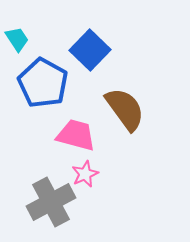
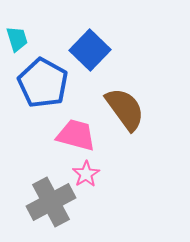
cyan trapezoid: rotated 16 degrees clockwise
pink star: moved 1 px right; rotated 8 degrees counterclockwise
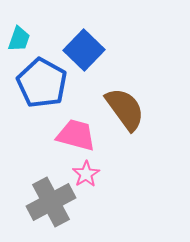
cyan trapezoid: moved 2 px right; rotated 36 degrees clockwise
blue square: moved 6 px left
blue pentagon: moved 1 px left
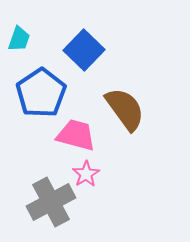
blue pentagon: moved 1 px left, 10 px down; rotated 9 degrees clockwise
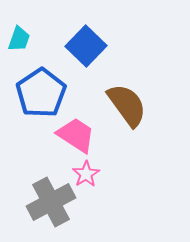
blue square: moved 2 px right, 4 px up
brown semicircle: moved 2 px right, 4 px up
pink trapezoid: rotated 18 degrees clockwise
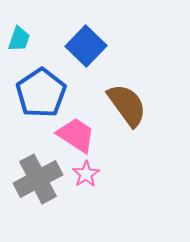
gray cross: moved 13 px left, 23 px up
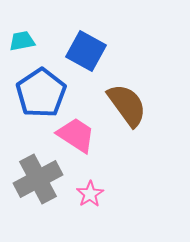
cyan trapezoid: moved 3 px right, 2 px down; rotated 120 degrees counterclockwise
blue square: moved 5 px down; rotated 15 degrees counterclockwise
pink star: moved 4 px right, 20 px down
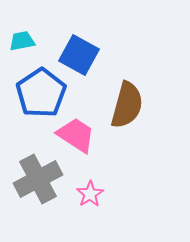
blue square: moved 7 px left, 4 px down
brown semicircle: rotated 51 degrees clockwise
